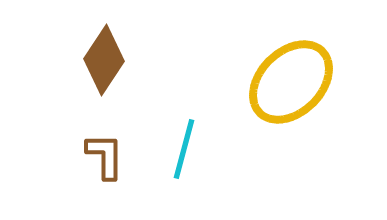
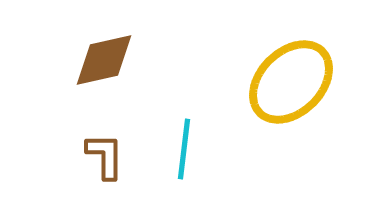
brown diamond: rotated 44 degrees clockwise
cyan line: rotated 8 degrees counterclockwise
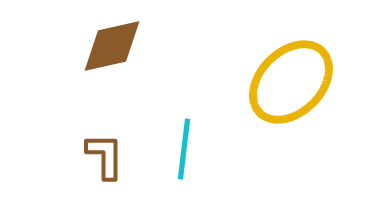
brown diamond: moved 8 px right, 14 px up
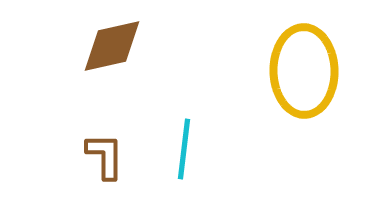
yellow ellipse: moved 13 px right, 11 px up; rotated 46 degrees counterclockwise
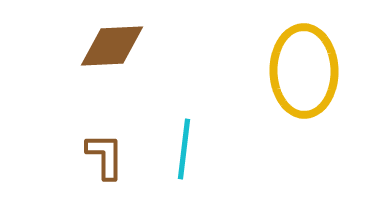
brown diamond: rotated 10 degrees clockwise
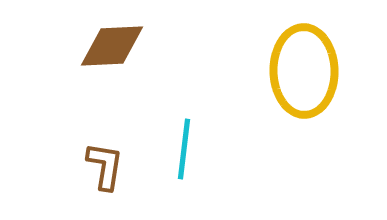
brown L-shape: moved 10 px down; rotated 9 degrees clockwise
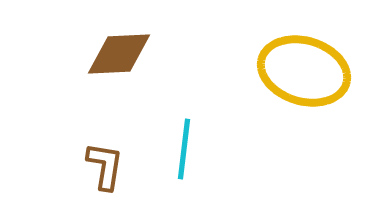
brown diamond: moved 7 px right, 8 px down
yellow ellipse: rotated 72 degrees counterclockwise
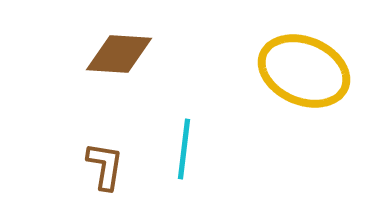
brown diamond: rotated 6 degrees clockwise
yellow ellipse: rotated 6 degrees clockwise
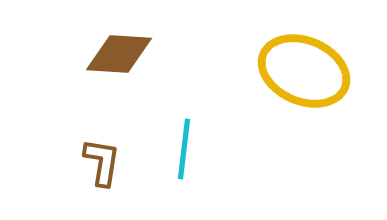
brown L-shape: moved 3 px left, 4 px up
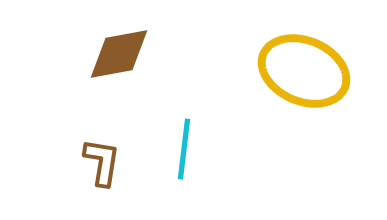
brown diamond: rotated 14 degrees counterclockwise
